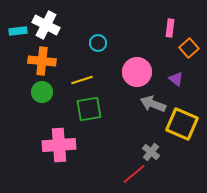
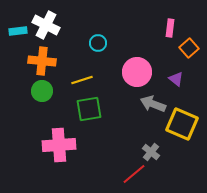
green circle: moved 1 px up
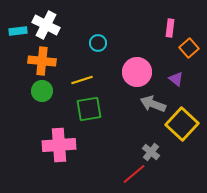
yellow square: rotated 20 degrees clockwise
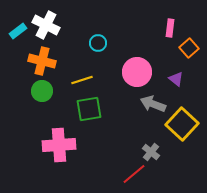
cyan rectangle: rotated 30 degrees counterclockwise
orange cross: rotated 8 degrees clockwise
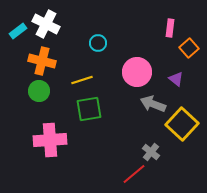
white cross: moved 1 px up
green circle: moved 3 px left
pink cross: moved 9 px left, 5 px up
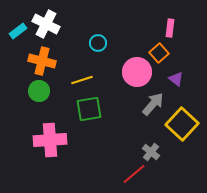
orange square: moved 30 px left, 5 px down
gray arrow: rotated 110 degrees clockwise
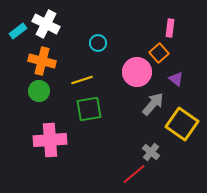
yellow square: rotated 8 degrees counterclockwise
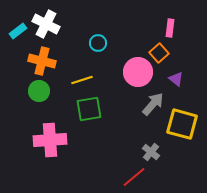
pink circle: moved 1 px right
yellow square: rotated 20 degrees counterclockwise
red line: moved 3 px down
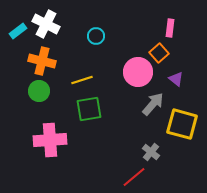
cyan circle: moved 2 px left, 7 px up
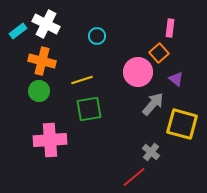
cyan circle: moved 1 px right
